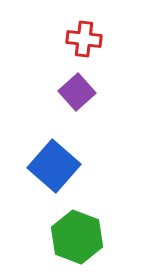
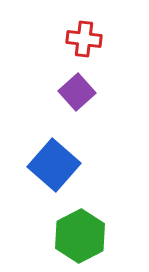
blue square: moved 1 px up
green hexagon: moved 3 px right, 1 px up; rotated 12 degrees clockwise
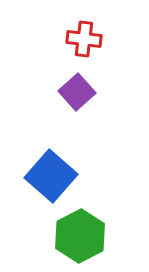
blue square: moved 3 px left, 11 px down
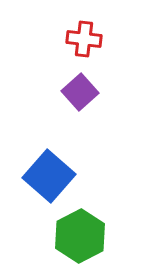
purple square: moved 3 px right
blue square: moved 2 px left
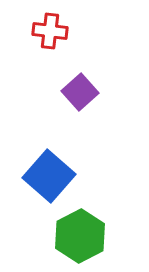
red cross: moved 34 px left, 8 px up
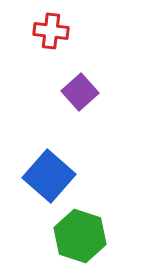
red cross: moved 1 px right
green hexagon: rotated 15 degrees counterclockwise
